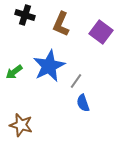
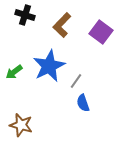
brown L-shape: moved 1 px right, 1 px down; rotated 20 degrees clockwise
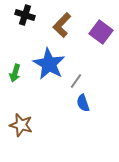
blue star: moved 2 px up; rotated 16 degrees counterclockwise
green arrow: moved 1 px right, 1 px down; rotated 36 degrees counterclockwise
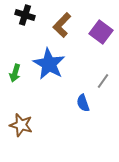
gray line: moved 27 px right
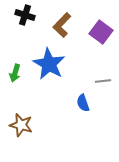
gray line: rotated 49 degrees clockwise
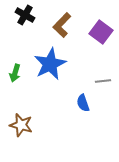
black cross: rotated 12 degrees clockwise
blue star: moved 1 px right; rotated 16 degrees clockwise
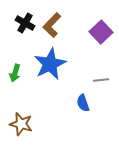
black cross: moved 8 px down
brown L-shape: moved 10 px left
purple square: rotated 10 degrees clockwise
gray line: moved 2 px left, 1 px up
brown star: moved 1 px up
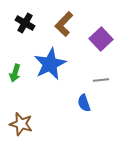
brown L-shape: moved 12 px right, 1 px up
purple square: moved 7 px down
blue semicircle: moved 1 px right
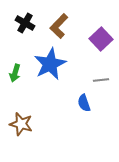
brown L-shape: moved 5 px left, 2 px down
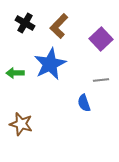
green arrow: rotated 72 degrees clockwise
